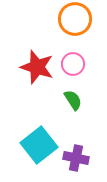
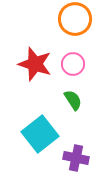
red star: moved 2 px left, 3 px up
cyan square: moved 1 px right, 11 px up
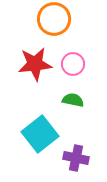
orange circle: moved 21 px left
red star: rotated 24 degrees counterclockwise
green semicircle: rotated 45 degrees counterclockwise
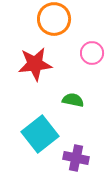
pink circle: moved 19 px right, 11 px up
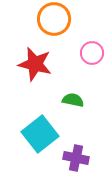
red star: rotated 20 degrees clockwise
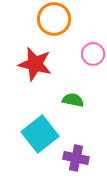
pink circle: moved 1 px right, 1 px down
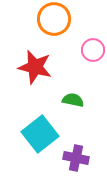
pink circle: moved 4 px up
red star: moved 3 px down
